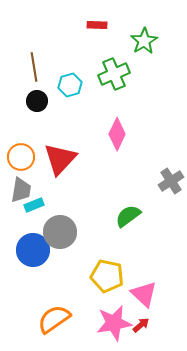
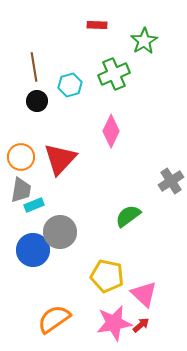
pink diamond: moved 6 px left, 3 px up
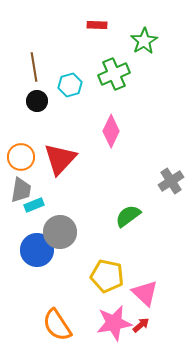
blue circle: moved 4 px right
pink triangle: moved 1 px right, 1 px up
orange semicircle: moved 3 px right, 6 px down; rotated 88 degrees counterclockwise
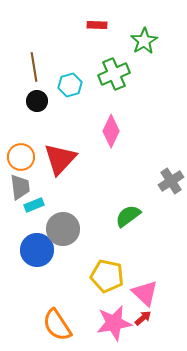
gray trapezoid: moved 1 px left, 3 px up; rotated 16 degrees counterclockwise
gray circle: moved 3 px right, 3 px up
red arrow: moved 2 px right, 7 px up
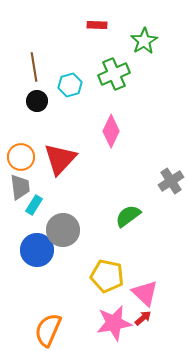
cyan rectangle: rotated 36 degrees counterclockwise
gray circle: moved 1 px down
orange semicircle: moved 9 px left, 5 px down; rotated 56 degrees clockwise
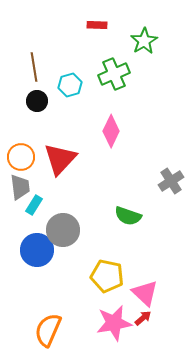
green semicircle: rotated 124 degrees counterclockwise
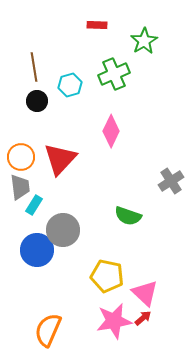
pink star: moved 2 px up
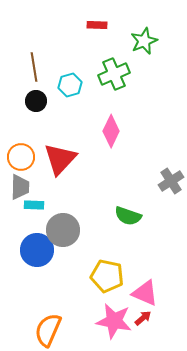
green star: rotated 8 degrees clockwise
black circle: moved 1 px left
gray trapezoid: rotated 8 degrees clockwise
cyan rectangle: rotated 60 degrees clockwise
pink triangle: rotated 20 degrees counterclockwise
pink star: rotated 21 degrees clockwise
